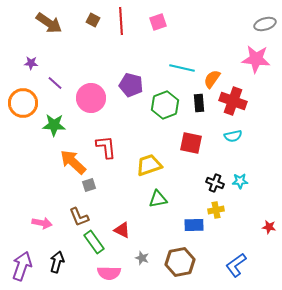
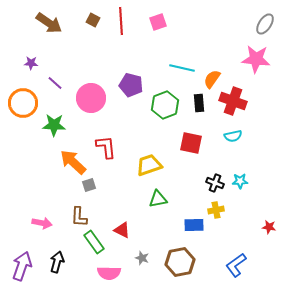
gray ellipse: rotated 40 degrees counterclockwise
brown L-shape: rotated 25 degrees clockwise
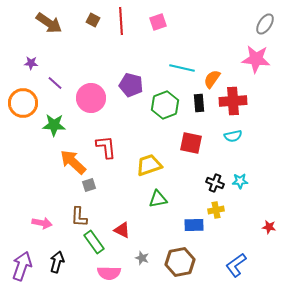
red cross: rotated 24 degrees counterclockwise
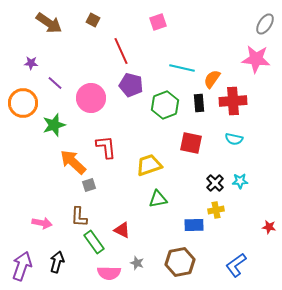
red line: moved 30 px down; rotated 20 degrees counterclockwise
green star: rotated 20 degrees counterclockwise
cyan semicircle: moved 1 px right, 3 px down; rotated 24 degrees clockwise
black cross: rotated 24 degrees clockwise
gray star: moved 5 px left, 5 px down
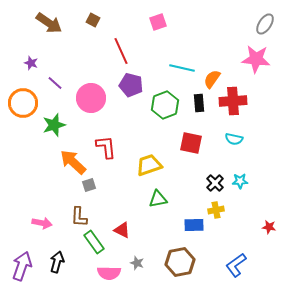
purple star: rotated 16 degrees clockwise
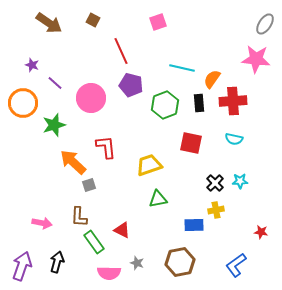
purple star: moved 1 px right, 2 px down
red star: moved 8 px left, 5 px down
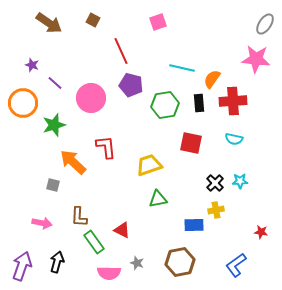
green hexagon: rotated 12 degrees clockwise
gray square: moved 36 px left; rotated 32 degrees clockwise
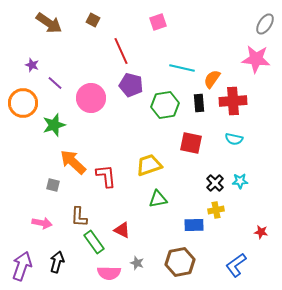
red L-shape: moved 29 px down
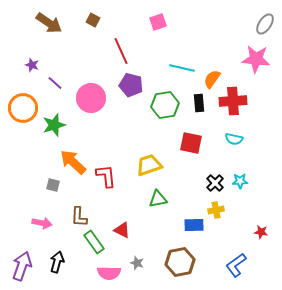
orange circle: moved 5 px down
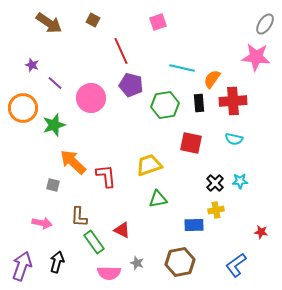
pink star: moved 2 px up
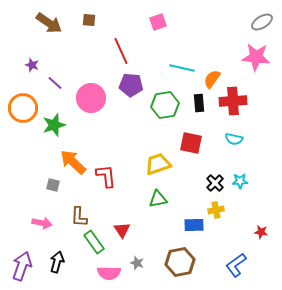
brown square: moved 4 px left; rotated 24 degrees counterclockwise
gray ellipse: moved 3 px left, 2 px up; rotated 25 degrees clockwise
purple pentagon: rotated 10 degrees counterclockwise
yellow trapezoid: moved 9 px right, 1 px up
red triangle: rotated 30 degrees clockwise
